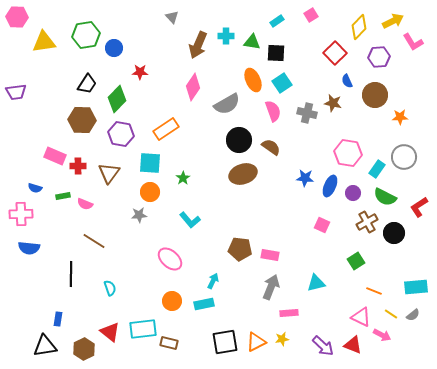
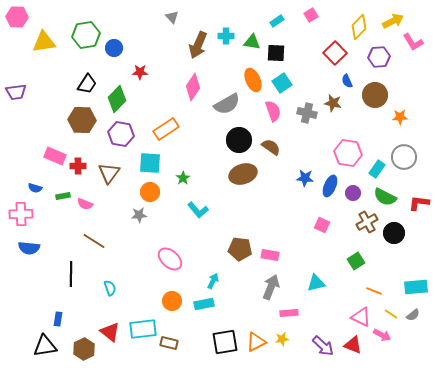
red L-shape at (419, 207): moved 4 px up; rotated 40 degrees clockwise
cyan L-shape at (190, 220): moved 8 px right, 10 px up
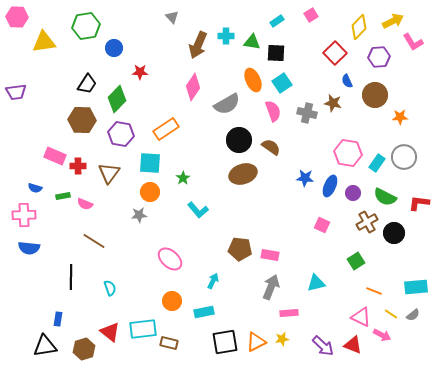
green hexagon at (86, 35): moved 9 px up
cyan rectangle at (377, 169): moved 6 px up
pink cross at (21, 214): moved 3 px right, 1 px down
black line at (71, 274): moved 3 px down
cyan rectangle at (204, 304): moved 8 px down
brown hexagon at (84, 349): rotated 10 degrees clockwise
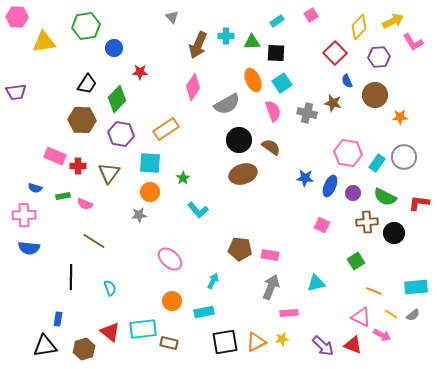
green triangle at (252, 42): rotated 12 degrees counterclockwise
brown cross at (367, 222): rotated 25 degrees clockwise
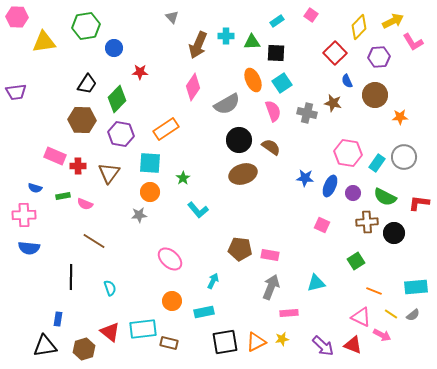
pink square at (311, 15): rotated 24 degrees counterclockwise
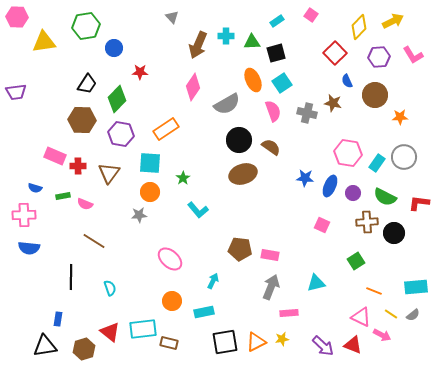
pink L-shape at (413, 42): moved 13 px down
black square at (276, 53): rotated 18 degrees counterclockwise
